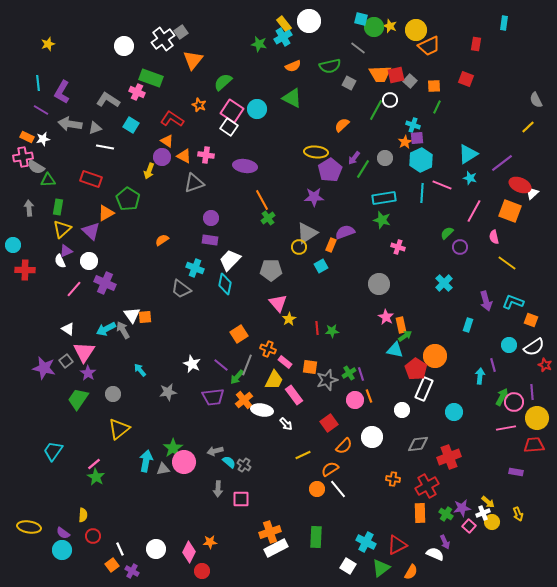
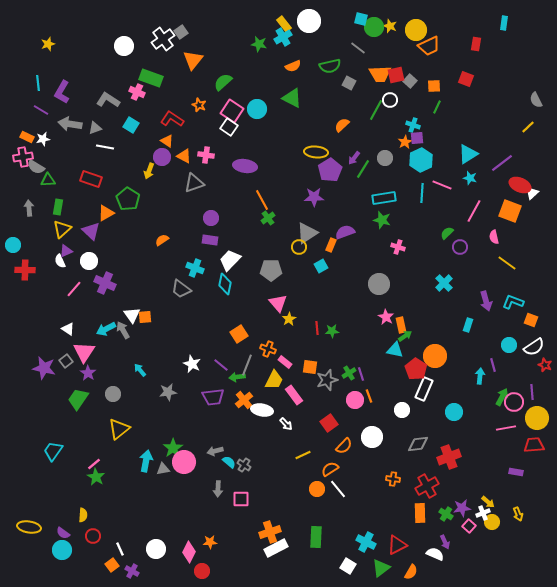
green arrow at (237, 377): rotated 42 degrees clockwise
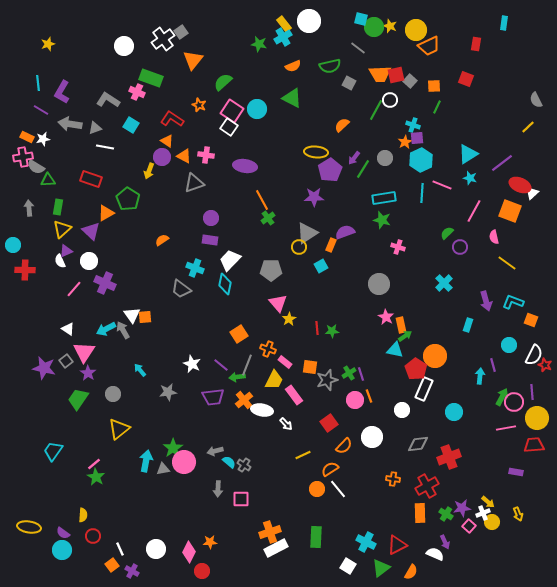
white semicircle at (534, 347): moved 8 px down; rotated 30 degrees counterclockwise
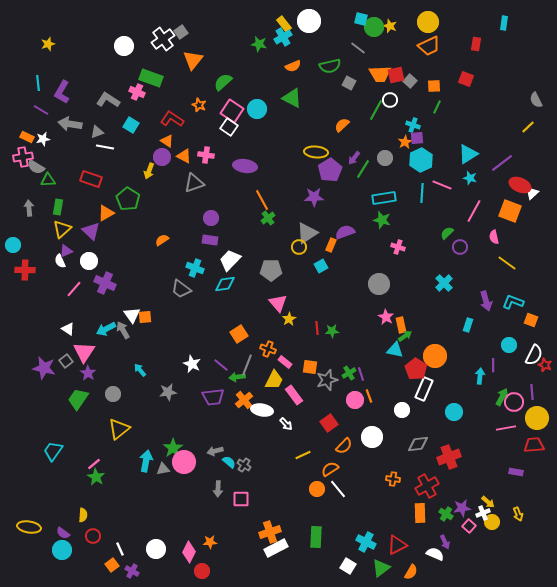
yellow circle at (416, 30): moved 12 px right, 8 px up
gray triangle at (95, 128): moved 2 px right, 4 px down
cyan diamond at (225, 284): rotated 70 degrees clockwise
purple line at (493, 365): rotated 16 degrees clockwise
